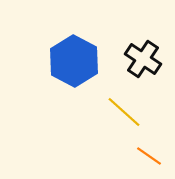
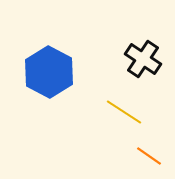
blue hexagon: moved 25 px left, 11 px down
yellow line: rotated 9 degrees counterclockwise
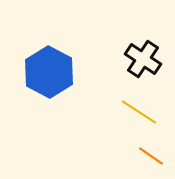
yellow line: moved 15 px right
orange line: moved 2 px right
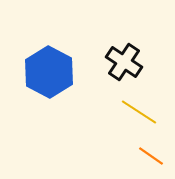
black cross: moved 19 px left, 3 px down
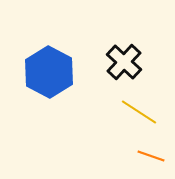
black cross: rotated 9 degrees clockwise
orange line: rotated 16 degrees counterclockwise
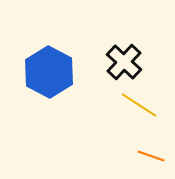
yellow line: moved 7 px up
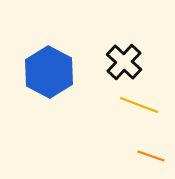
yellow line: rotated 12 degrees counterclockwise
